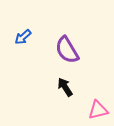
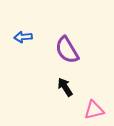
blue arrow: rotated 36 degrees clockwise
pink triangle: moved 4 px left
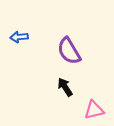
blue arrow: moved 4 px left
purple semicircle: moved 2 px right, 1 px down
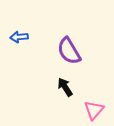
pink triangle: rotated 35 degrees counterclockwise
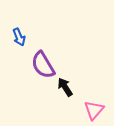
blue arrow: rotated 108 degrees counterclockwise
purple semicircle: moved 26 px left, 14 px down
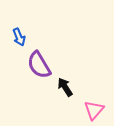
purple semicircle: moved 4 px left
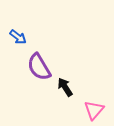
blue arrow: moved 1 px left; rotated 30 degrees counterclockwise
purple semicircle: moved 2 px down
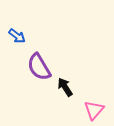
blue arrow: moved 1 px left, 1 px up
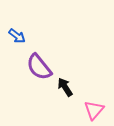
purple semicircle: rotated 8 degrees counterclockwise
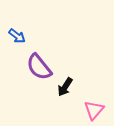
black arrow: rotated 114 degrees counterclockwise
